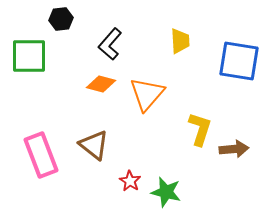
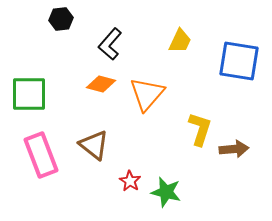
yellow trapezoid: rotated 28 degrees clockwise
green square: moved 38 px down
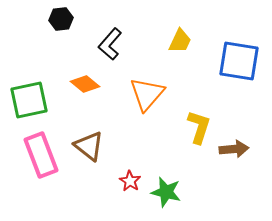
orange diamond: moved 16 px left; rotated 24 degrees clockwise
green square: moved 6 px down; rotated 12 degrees counterclockwise
yellow L-shape: moved 1 px left, 2 px up
brown triangle: moved 5 px left, 1 px down
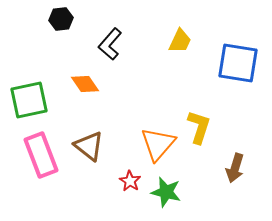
blue square: moved 1 px left, 2 px down
orange diamond: rotated 16 degrees clockwise
orange triangle: moved 11 px right, 50 px down
brown arrow: moved 1 px right, 19 px down; rotated 112 degrees clockwise
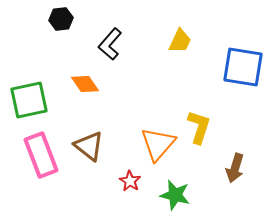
blue square: moved 5 px right, 4 px down
green star: moved 9 px right, 3 px down
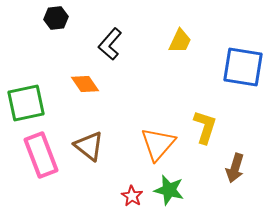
black hexagon: moved 5 px left, 1 px up
green square: moved 3 px left, 3 px down
yellow L-shape: moved 6 px right
red star: moved 2 px right, 15 px down
green star: moved 6 px left, 5 px up
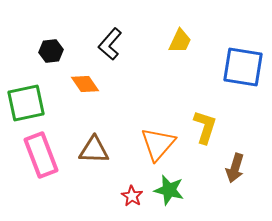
black hexagon: moved 5 px left, 33 px down
brown triangle: moved 5 px right, 4 px down; rotated 36 degrees counterclockwise
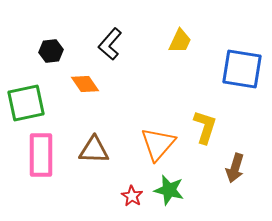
blue square: moved 1 px left, 2 px down
pink rectangle: rotated 21 degrees clockwise
